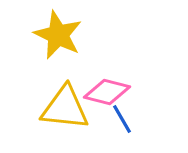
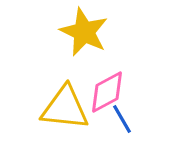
yellow star: moved 26 px right, 3 px up
pink diamond: rotated 42 degrees counterclockwise
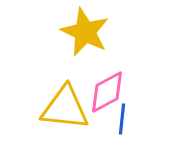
yellow star: moved 1 px right
blue line: rotated 36 degrees clockwise
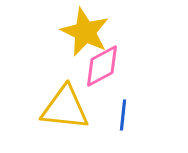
pink diamond: moved 5 px left, 26 px up
blue line: moved 1 px right, 4 px up
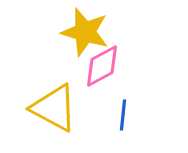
yellow star: rotated 9 degrees counterclockwise
yellow triangle: moved 11 px left; rotated 22 degrees clockwise
